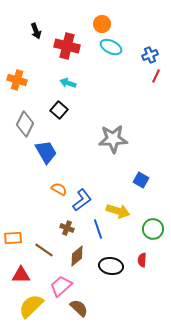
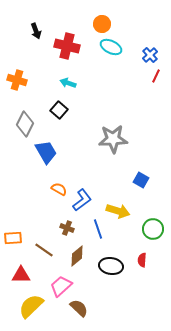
blue cross: rotated 21 degrees counterclockwise
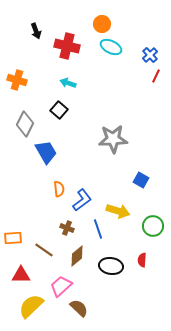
orange semicircle: rotated 56 degrees clockwise
green circle: moved 3 px up
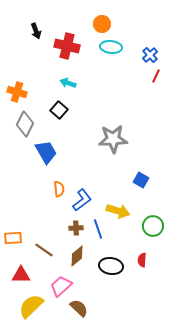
cyan ellipse: rotated 20 degrees counterclockwise
orange cross: moved 12 px down
brown cross: moved 9 px right; rotated 24 degrees counterclockwise
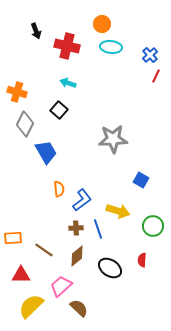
black ellipse: moved 1 px left, 2 px down; rotated 25 degrees clockwise
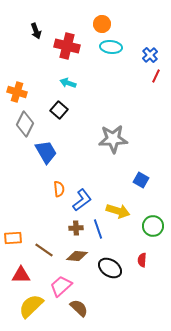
brown diamond: rotated 45 degrees clockwise
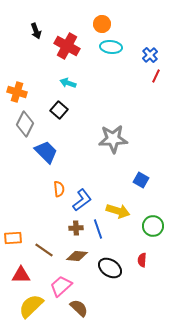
red cross: rotated 15 degrees clockwise
blue trapezoid: rotated 15 degrees counterclockwise
